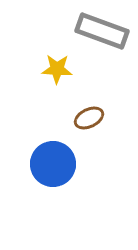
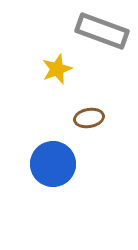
yellow star: rotated 24 degrees counterclockwise
brown ellipse: rotated 16 degrees clockwise
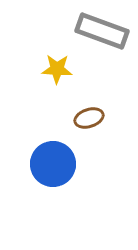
yellow star: rotated 24 degrees clockwise
brown ellipse: rotated 8 degrees counterclockwise
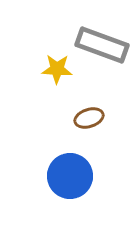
gray rectangle: moved 14 px down
blue circle: moved 17 px right, 12 px down
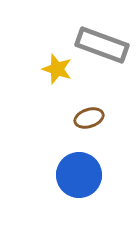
yellow star: rotated 16 degrees clockwise
blue circle: moved 9 px right, 1 px up
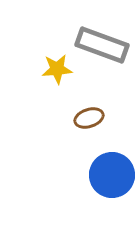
yellow star: rotated 24 degrees counterclockwise
blue circle: moved 33 px right
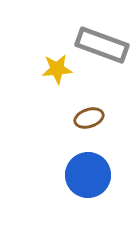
blue circle: moved 24 px left
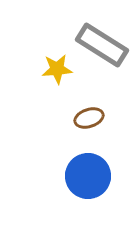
gray rectangle: rotated 12 degrees clockwise
blue circle: moved 1 px down
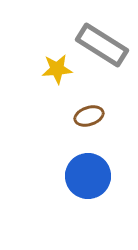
brown ellipse: moved 2 px up
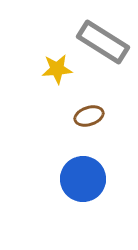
gray rectangle: moved 1 px right, 3 px up
blue circle: moved 5 px left, 3 px down
